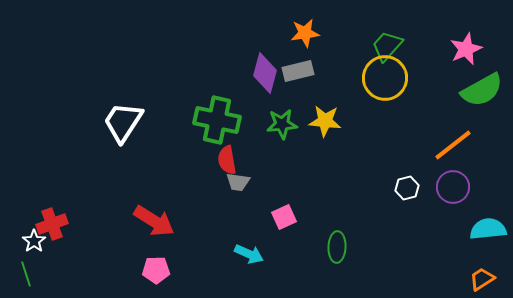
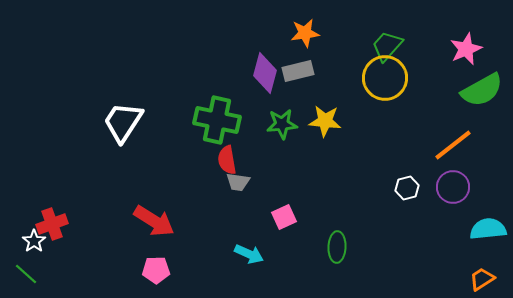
green line: rotated 30 degrees counterclockwise
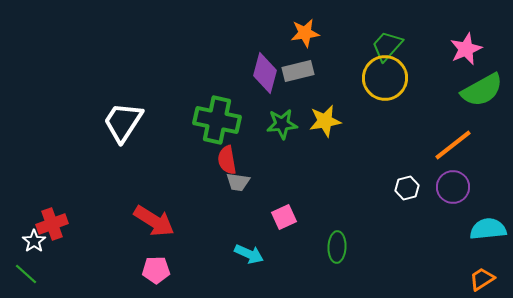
yellow star: rotated 16 degrees counterclockwise
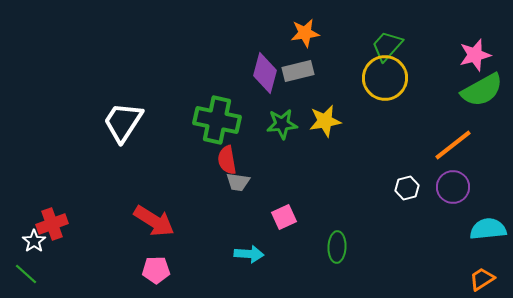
pink star: moved 9 px right, 6 px down; rotated 8 degrees clockwise
cyan arrow: rotated 20 degrees counterclockwise
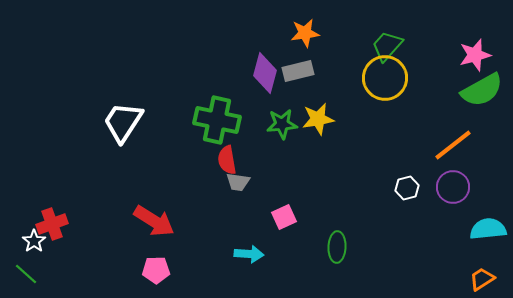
yellow star: moved 7 px left, 2 px up
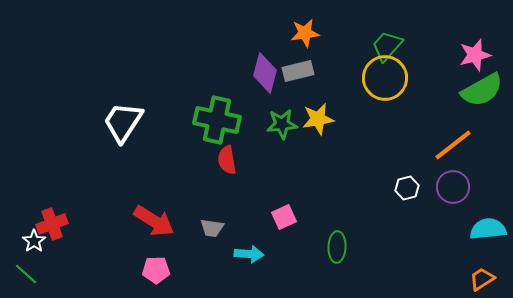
gray trapezoid: moved 26 px left, 46 px down
